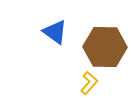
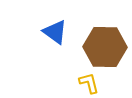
yellow L-shape: rotated 55 degrees counterclockwise
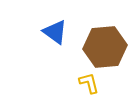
brown hexagon: rotated 6 degrees counterclockwise
